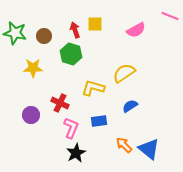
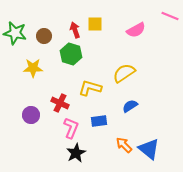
yellow L-shape: moved 3 px left
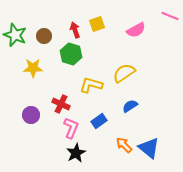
yellow square: moved 2 px right; rotated 21 degrees counterclockwise
green star: moved 2 px down; rotated 10 degrees clockwise
yellow L-shape: moved 1 px right, 3 px up
red cross: moved 1 px right, 1 px down
blue rectangle: rotated 28 degrees counterclockwise
blue triangle: moved 1 px up
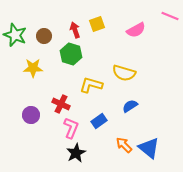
yellow semicircle: rotated 130 degrees counterclockwise
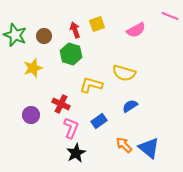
yellow star: rotated 18 degrees counterclockwise
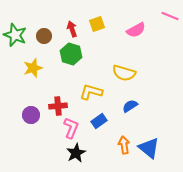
red arrow: moved 3 px left, 1 px up
yellow L-shape: moved 7 px down
red cross: moved 3 px left, 2 px down; rotated 30 degrees counterclockwise
orange arrow: rotated 36 degrees clockwise
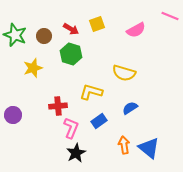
red arrow: moved 1 px left; rotated 140 degrees clockwise
blue semicircle: moved 2 px down
purple circle: moved 18 px left
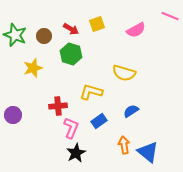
blue semicircle: moved 1 px right, 3 px down
blue triangle: moved 1 px left, 4 px down
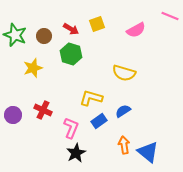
yellow L-shape: moved 6 px down
red cross: moved 15 px left, 4 px down; rotated 30 degrees clockwise
blue semicircle: moved 8 px left
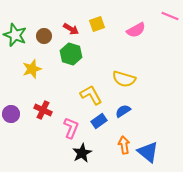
yellow star: moved 1 px left, 1 px down
yellow semicircle: moved 6 px down
yellow L-shape: moved 3 px up; rotated 45 degrees clockwise
purple circle: moved 2 px left, 1 px up
black star: moved 6 px right
